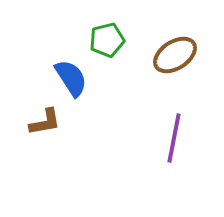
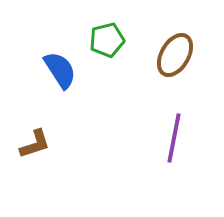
brown ellipse: rotated 27 degrees counterclockwise
blue semicircle: moved 11 px left, 8 px up
brown L-shape: moved 10 px left, 22 px down; rotated 8 degrees counterclockwise
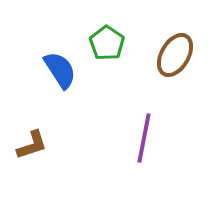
green pentagon: moved 3 px down; rotated 24 degrees counterclockwise
purple line: moved 30 px left
brown L-shape: moved 3 px left, 1 px down
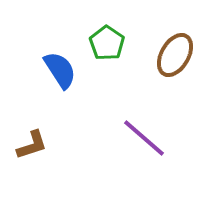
purple line: rotated 60 degrees counterclockwise
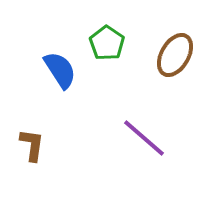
brown L-shape: rotated 64 degrees counterclockwise
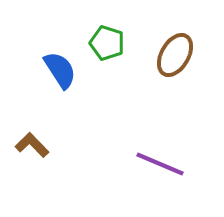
green pentagon: rotated 16 degrees counterclockwise
purple line: moved 16 px right, 26 px down; rotated 18 degrees counterclockwise
brown L-shape: rotated 52 degrees counterclockwise
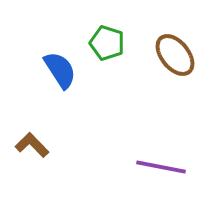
brown ellipse: rotated 69 degrees counterclockwise
purple line: moved 1 px right, 3 px down; rotated 12 degrees counterclockwise
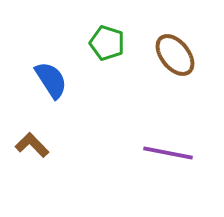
blue semicircle: moved 9 px left, 10 px down
purple line: moved 7 px right, 14 px up
